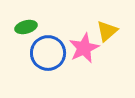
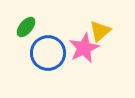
green ellipse: rotated 35 degrees counterclockwise
yellow triangle: moved 7 px left
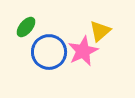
pink star: moved 1 px left, 3 px down
blue circle: moved 1 px right, 1 px up
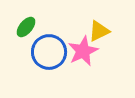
yellow triangle: moved 1 px left; rotated 15 degrees clockwise
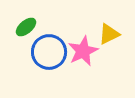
green ellipse: rotated 10 degrees clockwise
yellow triangle: moved 10 px right, 3 px down
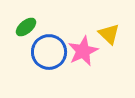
yellow triangle: rotated 50 degrees counterclockwise
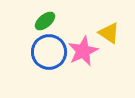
green ellipse: moved 19 px right, 6 px up
yellow triangle: moved 1 px up; rotated 10 degrees counterclockwise
